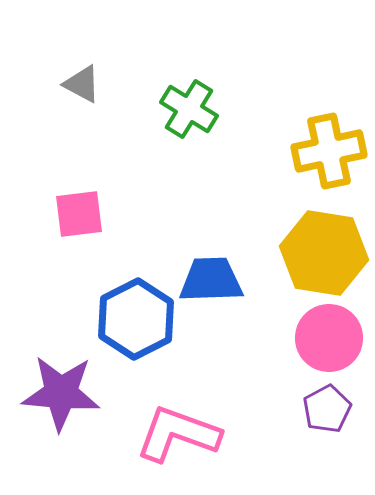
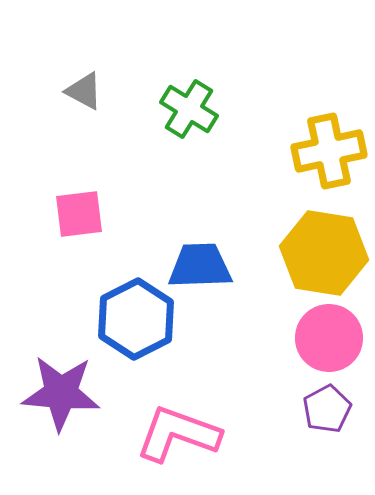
gray triangle: moved 2 px right, 7 px down
blue trapezoid: moved 11 px left, 14 px up
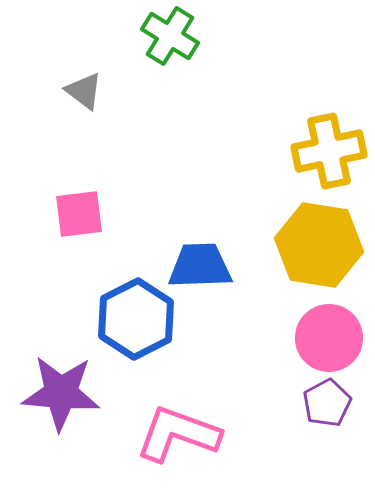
gray triangle: rotated 9 degrees clockwise
green cross: moved 19 px left, 73 px up
yellow hexagon: moved 5 px left, 8 px up
purple pentagon: moved 6 px up
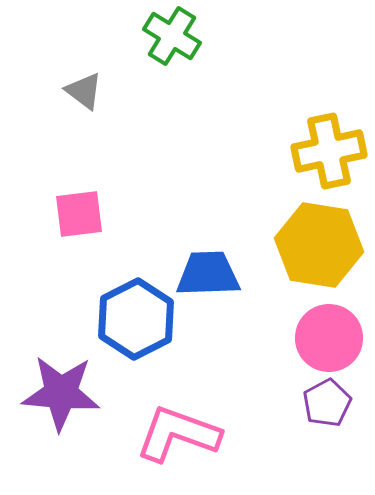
green cross: moved 2 px right
blue trapezoid: moved 8 px right, 8 px down
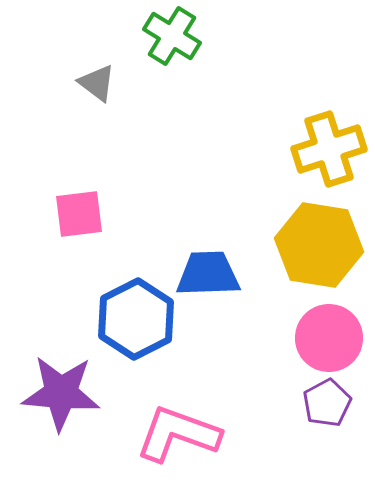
gray triangle: moved 13 px right, 8 px up
yellow cross: moved 2 px up; rotated 6 degrees counterclockwise
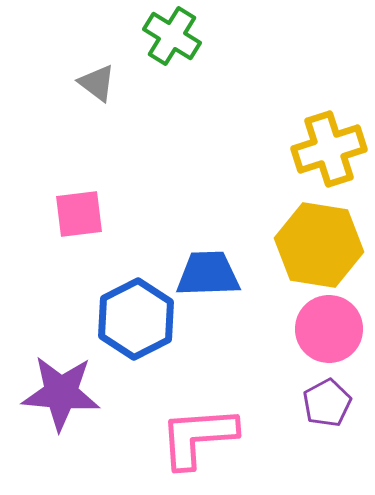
pink circle: moved 9 px up
pink L-shape: moved 20 px right, 3 px down; rotated 24 degrees counterclockwise
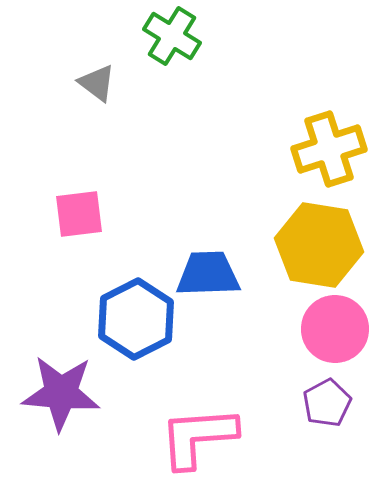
pink circle: moved 6 px right
